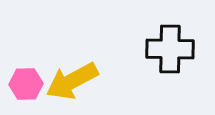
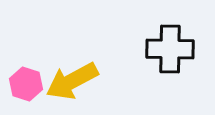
pink hexagon: rotated 20 degrees clockwise
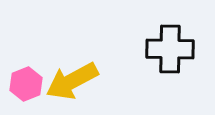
pink hexagon: rotated 20 degrees clockwise
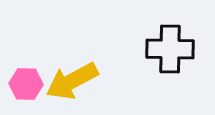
pink hexagon: rotated 24 degrees clockwise
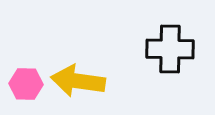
yellow arrow: moved 6 px right; rotated 36 degrees clockwise
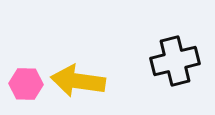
black cross: moved 5 px right, 12 px down; rotated 15 degrees counterclockwise
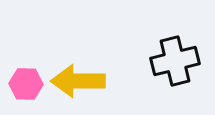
yellow arrow: rotated 8 degrees counterclockwise
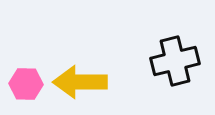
yellow arrow: moved 2 px right, 1 px down
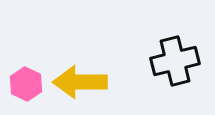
pink hexagon: rotated 24 degrees clockwise
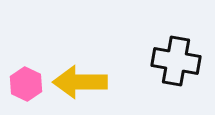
black cross: moved 1 px right; rotated 24 degrees clockwise
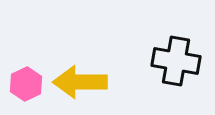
pink hexagon: rotated 8 degrees clockwise
